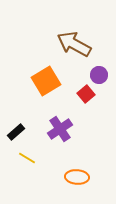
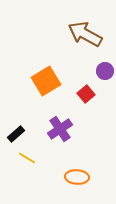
brown arrow: moved 11 px right, 10 px up
purple circle: moved 6 px right, 4 px up
black rectangle: moved 2 px down
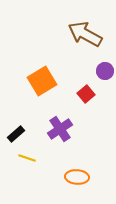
orange square: moved 4 px left
yellow line: rotated 12 degrees counterclockwise
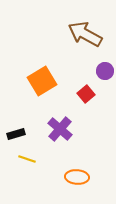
purple cross: rotated 15 degrees counterclockwise
black rectangle: rotated 24 degrees clockwise
yellow line: moved 1 px down
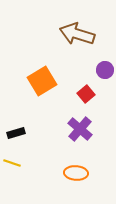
brown arrow: moved 8 px left; rotated 12 degrees counterclockwise
purple circle: moved 1 px up
purple cross: moved 20 px right
black rectangle: moved 1 px up
yellow line: moved 15 px left, 4 px down
orange ellipse: moved 1 px left, 4 px up
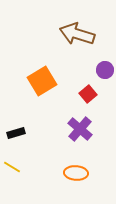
red square: moved 2 px right
yellow line: moved 4 px down; rotated 12 degrees clockwise
